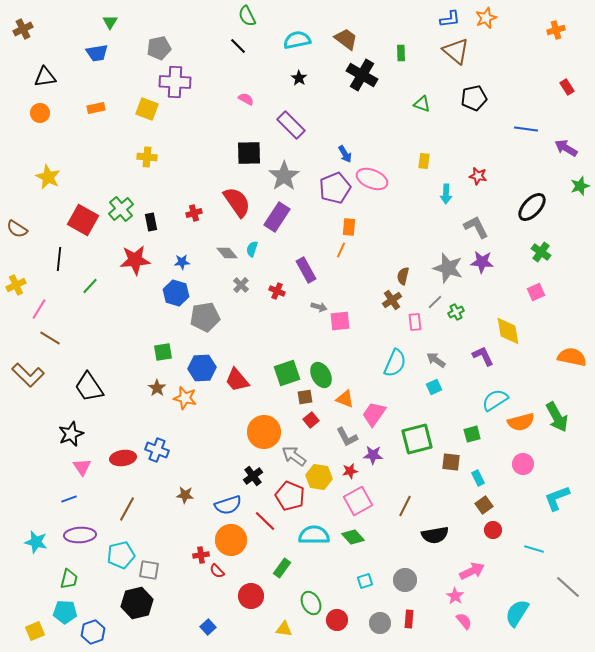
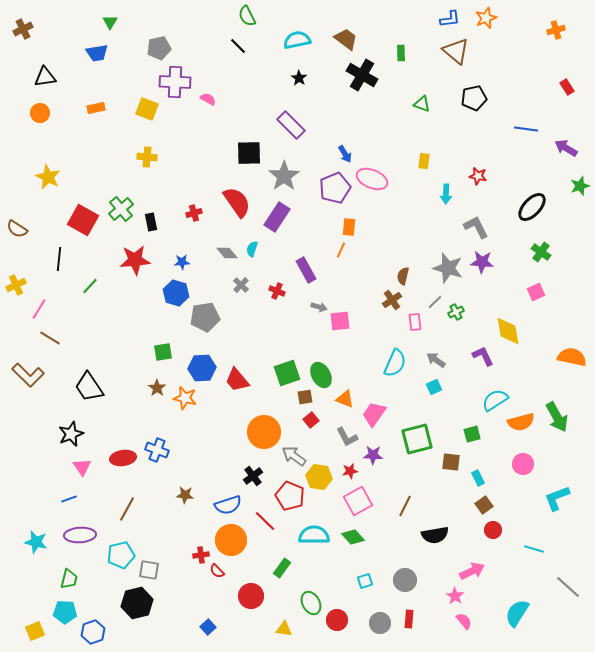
pink semicircle at (246, 99): moved 38 px left
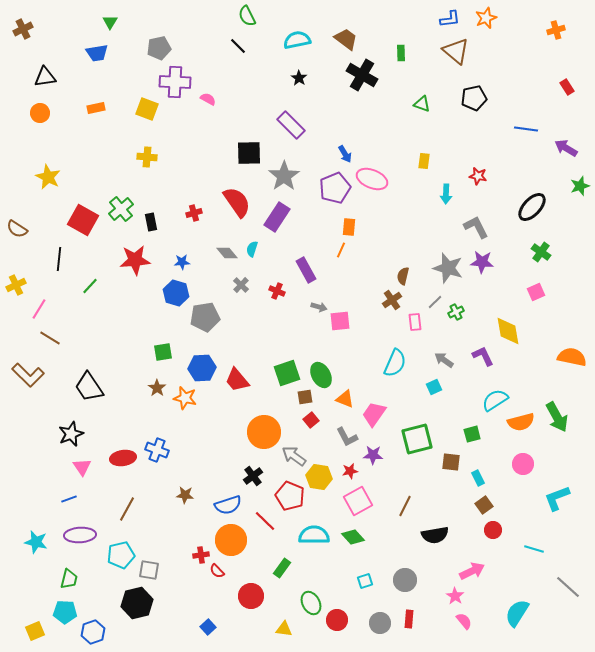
gray arrow at (436, 360): moved 8 px right
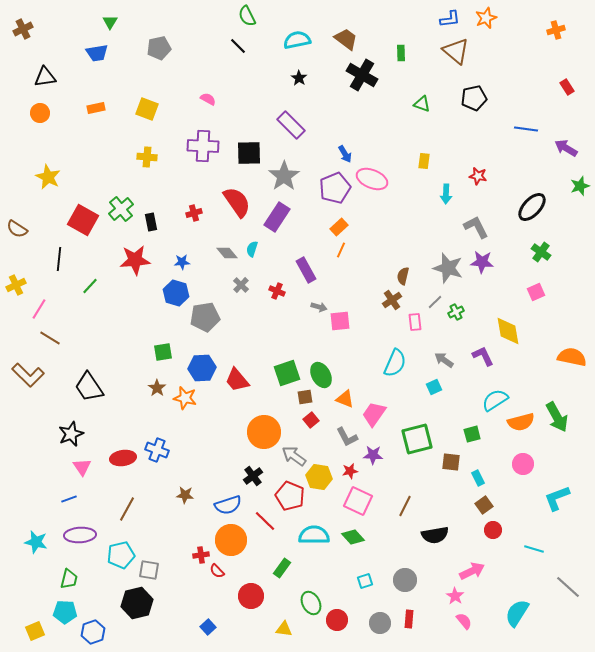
purple cross at (175, 82): moved 28 px right, 64 px down
orange rectangle at (349, 227): moved 10 px left; rotated 42 degrees clockwise
pink square at (358, 501): rotated 36 degrees counterclockwise
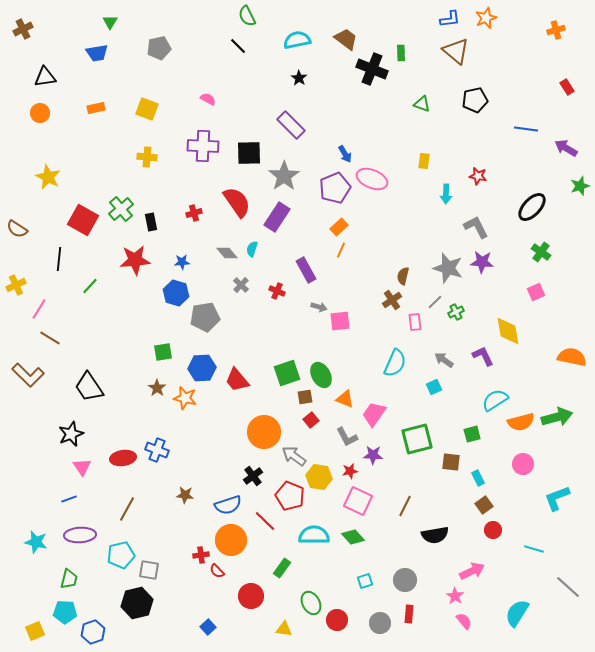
black cross at (362, 75): moved 10 px right, 6 px up; rotated 8 degrees counterclockwise
black pentagon at (474, 98): moved 1 px right, 2 px down
green arrow at (557, 417): rotated 76 degrees counterclockwise
red rectangle at (409, 619): moved 5 px up
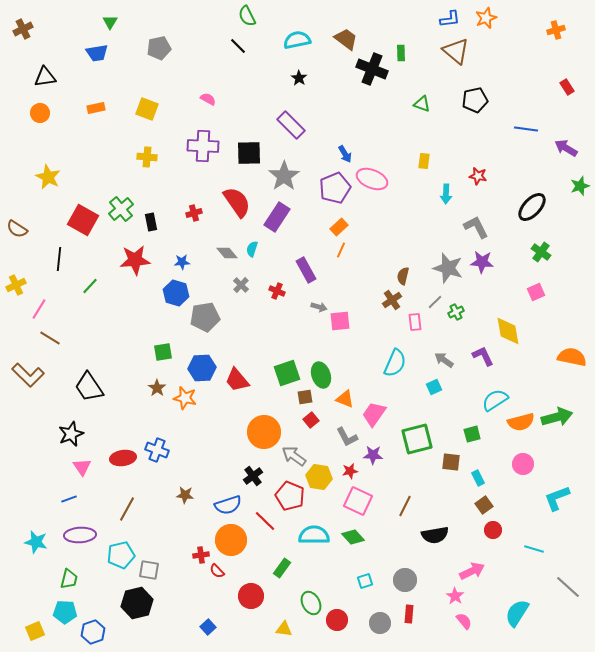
green ellipse at (321, 375): rotated 10 degrees clockwise
